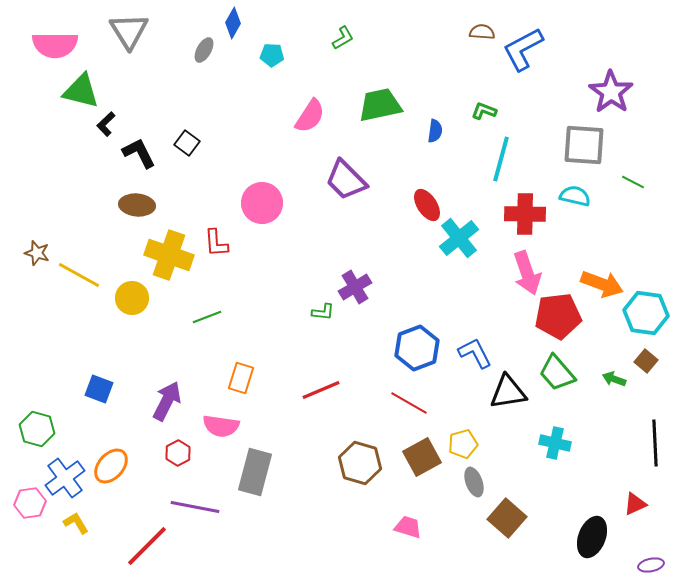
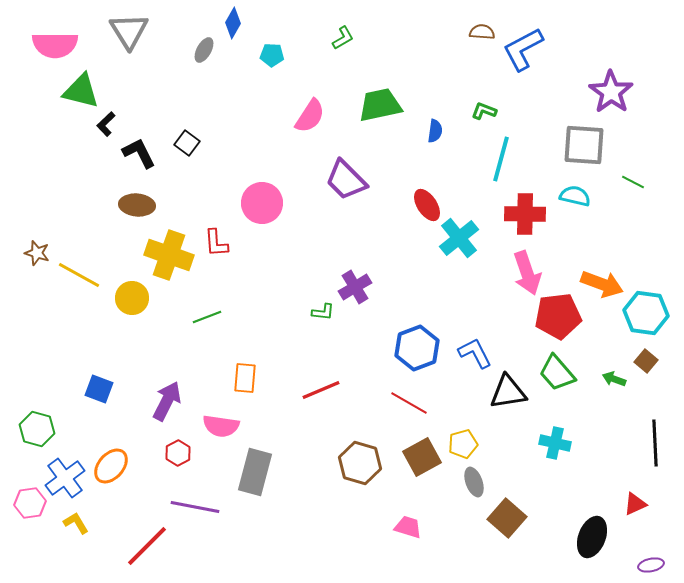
orange rectangle at (241, 378): moved 4 px right; rotated 12 degrees counterclockwise
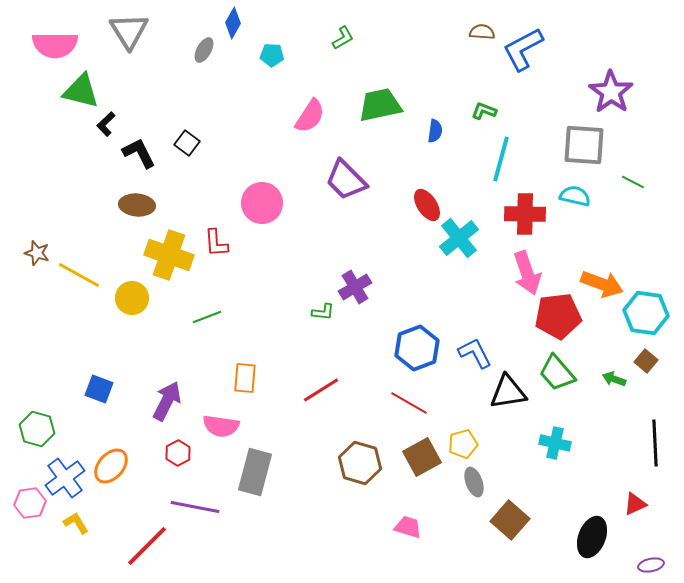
red line at (321, 390): rotated 9 degrees counterclockwise
brown square at (507, 518): moved 3 px right, 2 px down
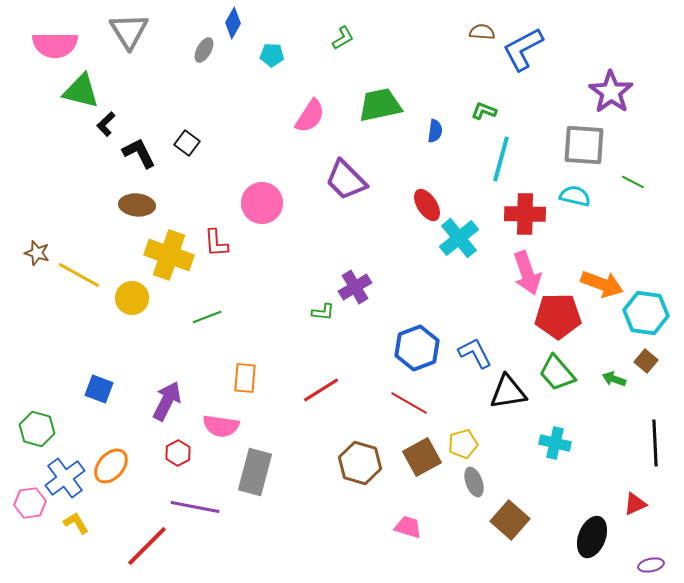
red pentagon at (558, 316): rotated 6 degrees clockwise
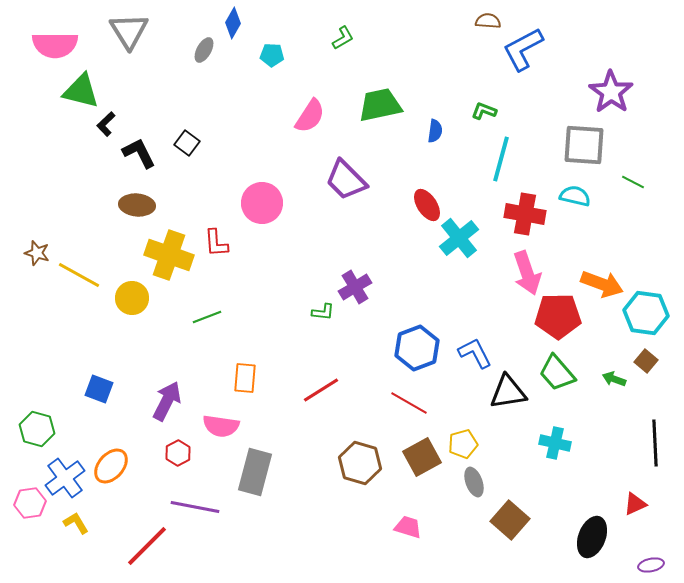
brown semicircle at (482, 32): moved 6 px right, 11 px up
red cross at (525, 214): rotated 9 degrees clockwise
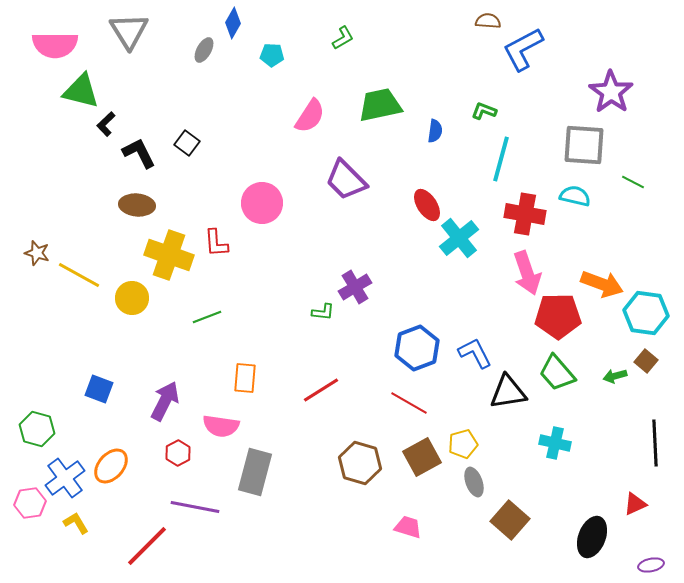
green arrow at (614, 379): moved 1 px right, 3 px up; rotated 35 degrees counterclockwise
purple arrow at (167, 401): moved 2 px left
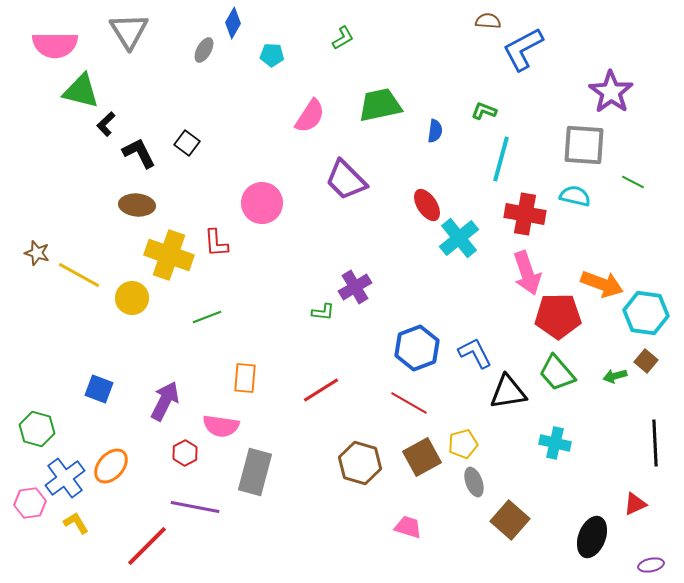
red hexagon at (178, 453): moved 7 px right
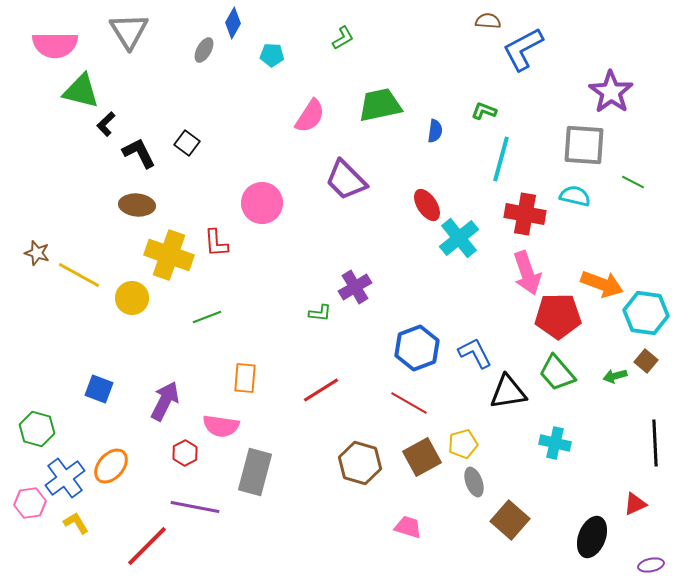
green L-shape at (323, 312): moved 3 px left, 1 px down
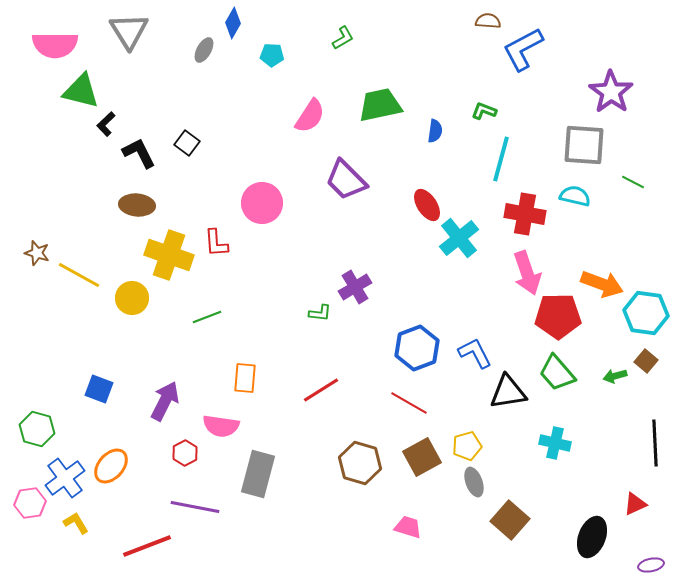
yellow pentagon at (463, 444): moved 4 px right, 2 px down
gray rectangle at (255, 472): moved 3 px right, 2 px down
red line at (147, 546): rotated 24 degrees clockwise
